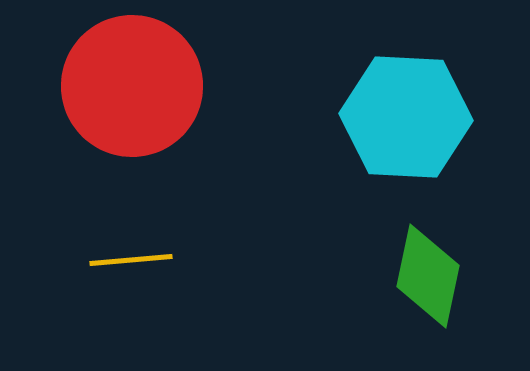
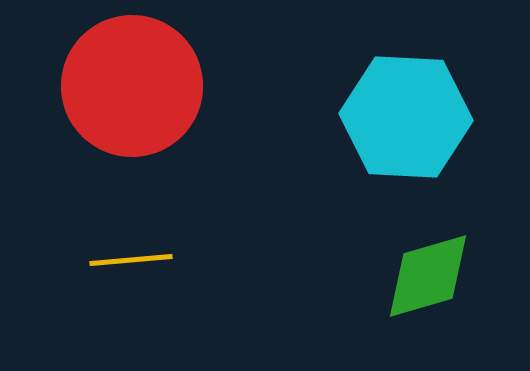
green diamond: rotated 62 degrees clockwise
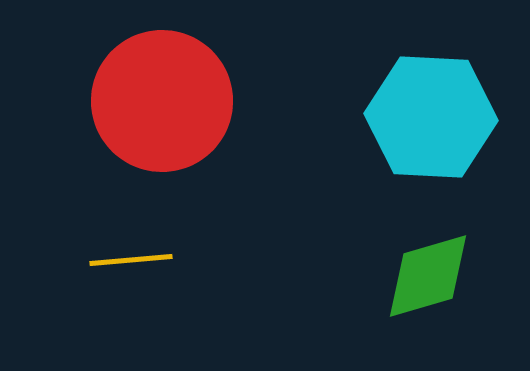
red circle: moved 30 px right, 15 px down
cyan hexagon: moved 25 px right
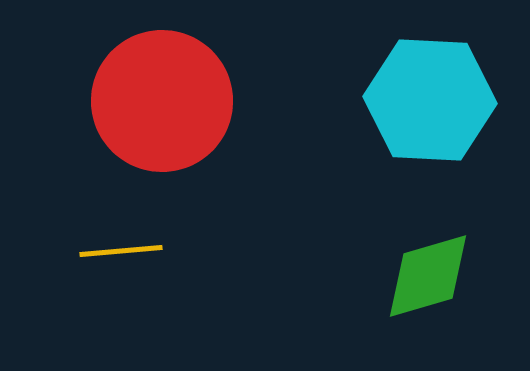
cyan hexagon: moved 1 px left, 17 px up
yellow line: moved 10 px left, 9 px up
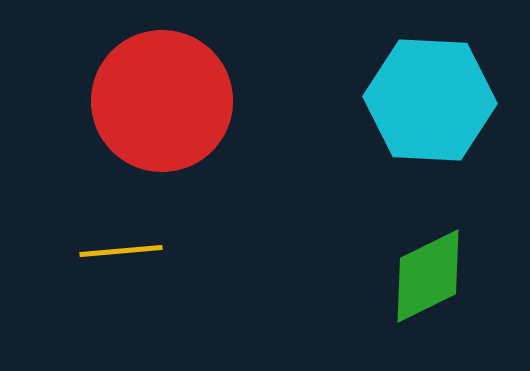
green diamond: rotated 10 degrees counterclockwise
